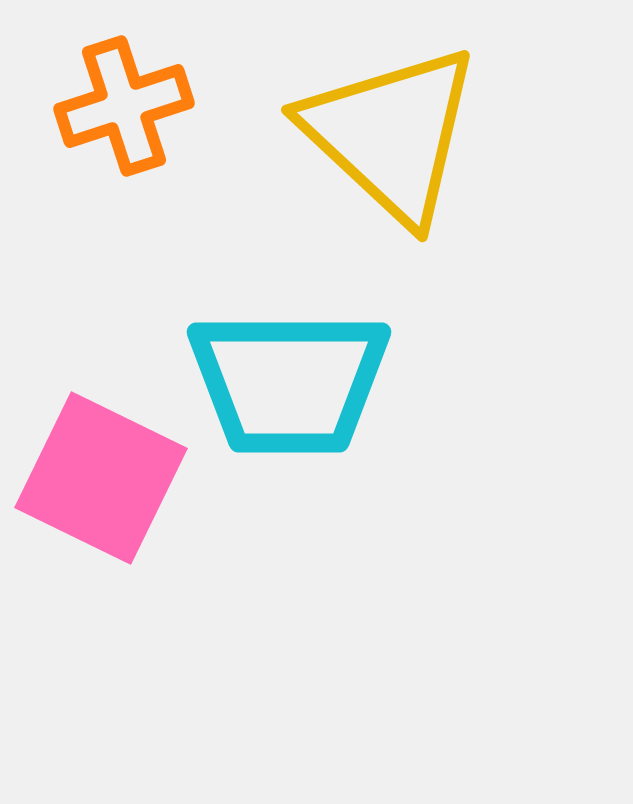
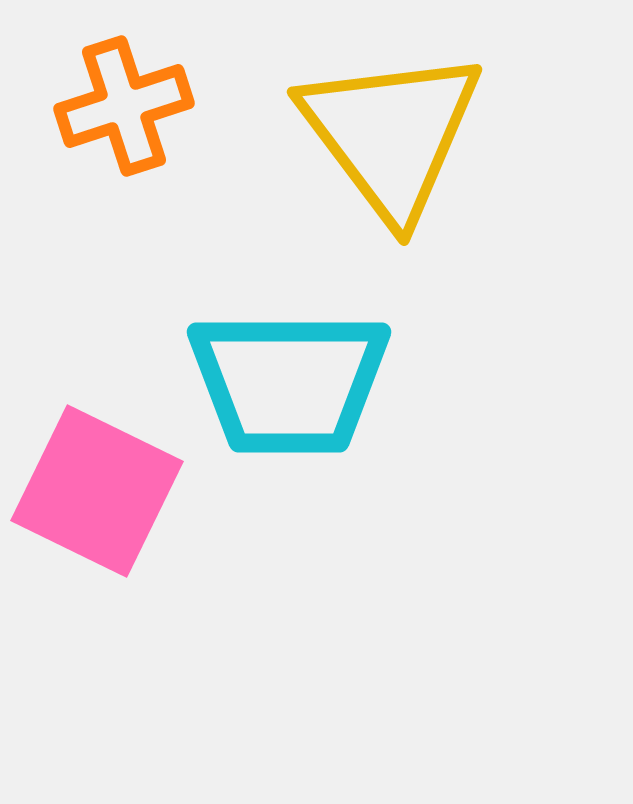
yellow triangle: rotated 10 degrees clockwise
pink square: moved 4 px left, 13 px down
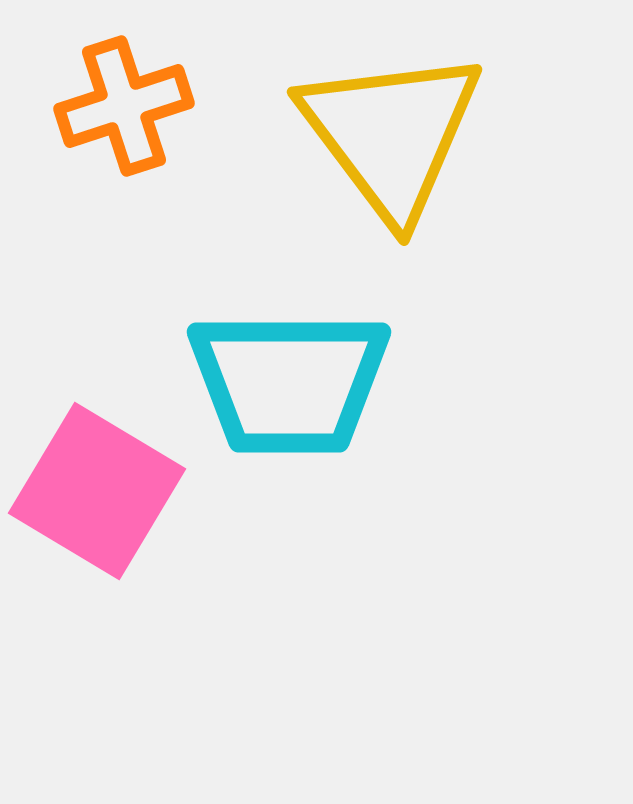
pink square: rotated 5 degrees clockwise
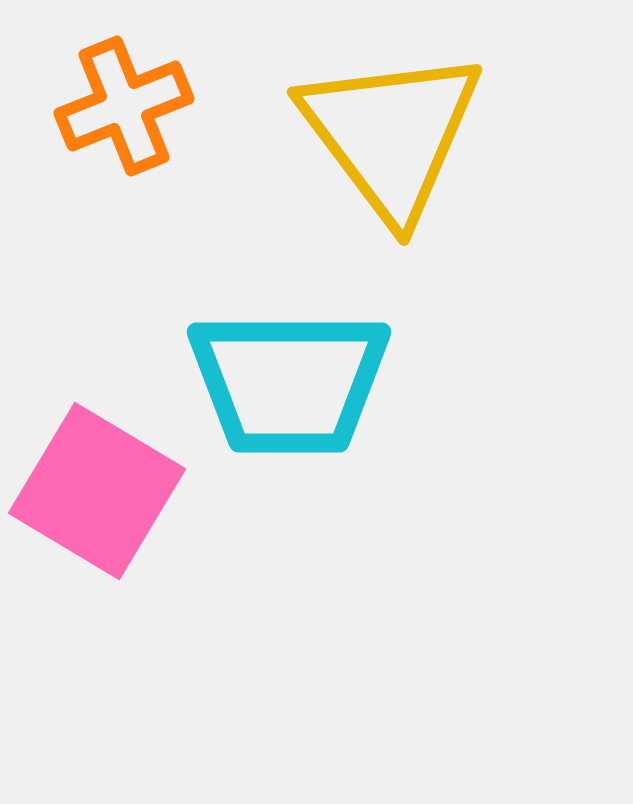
orange cross: rotated 4 degrees counterclockwise
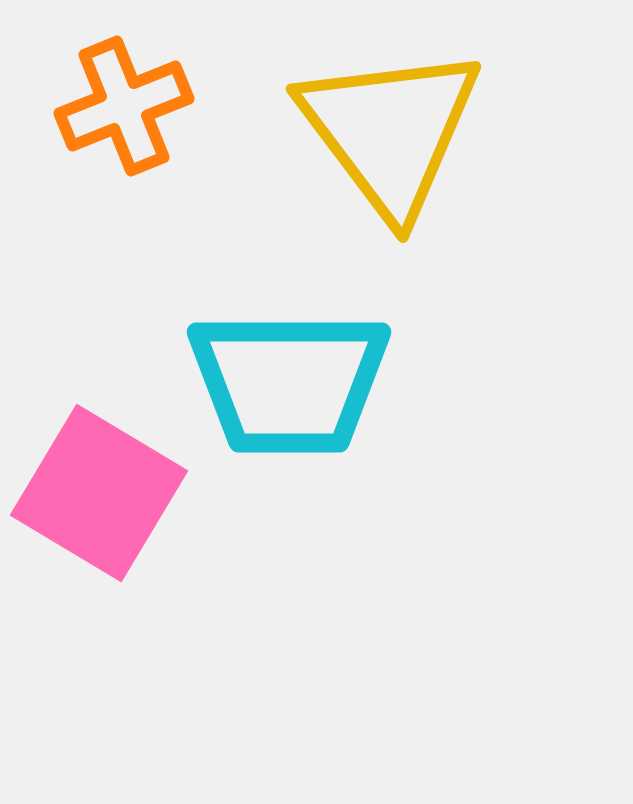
yellow triangle: moved 1 px left, 3 px up
pink square: moved 2 px right, 2 px down
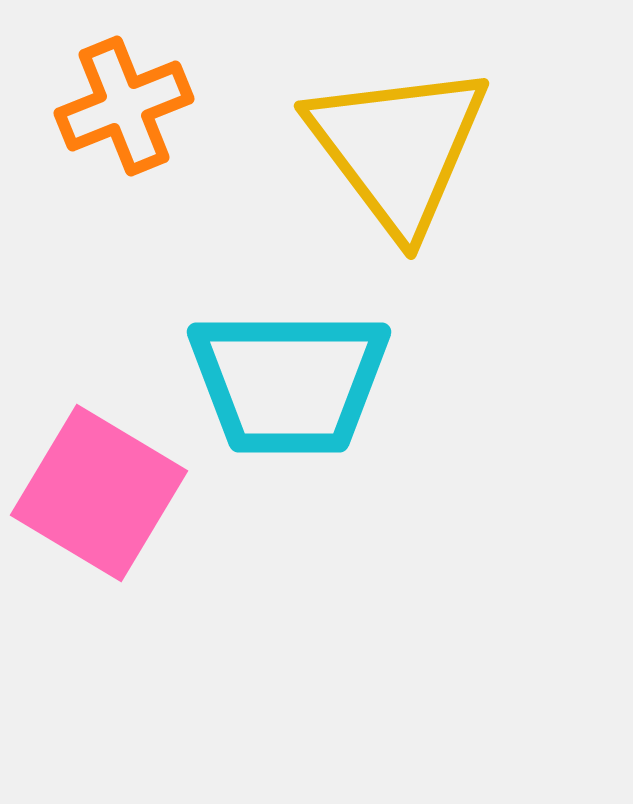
yellow triangle: moved 8 px right, 17 px down
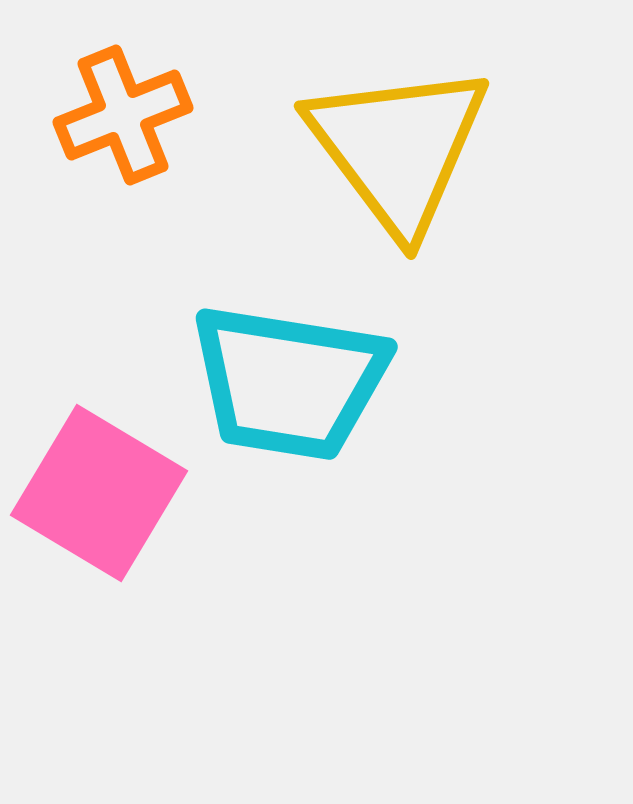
orange cross: moved 1 px left, 9 px down
cyan trapezoid: rotated 9 degrees clockwise
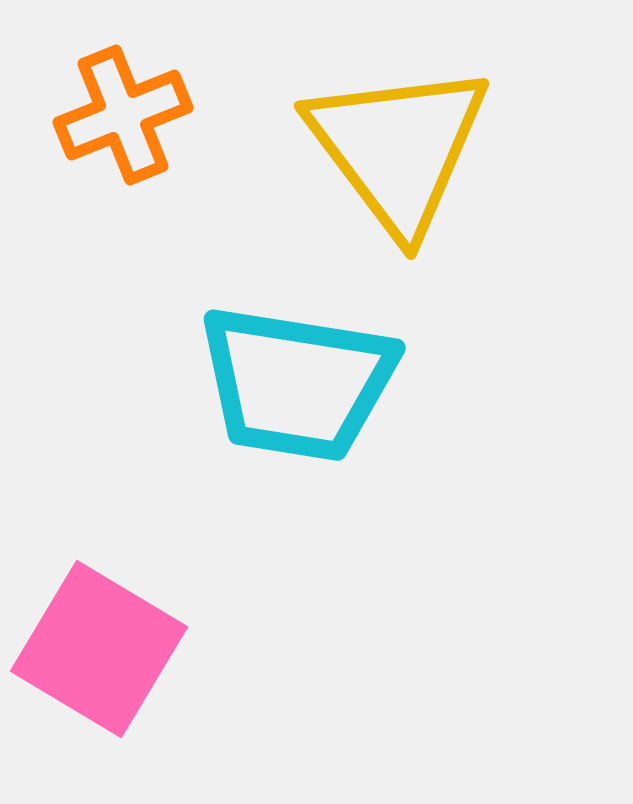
cyan trapezoid: moved 8 px right, 1 px down
pink square: moved 156 px down
